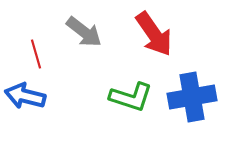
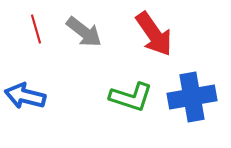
red line: moved 25 px up
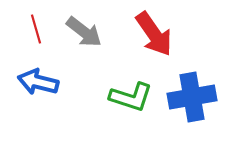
blue arrow: moved 13 px right, 14 px up
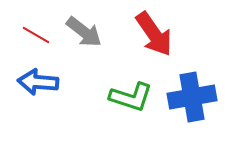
red line: moved 6 px down; rotated 44 degrees counterclockwise
blue arrow: rotated 9 degrees counterclockwise
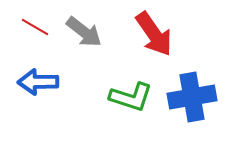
red line: moved 1 px left, 8 px up
blue arrow: rotated 6 degrees counterclockwise
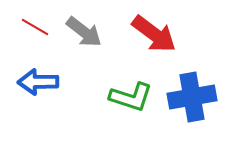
red arrow: rotated 18 degrees counterclockwise
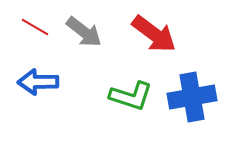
green L-shape: moved 1 px up
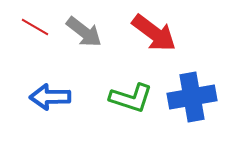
red arrow: moved 1 px up
blue arrow: moved 12 px right, 15 px down
green L-shape: moved 2 px down
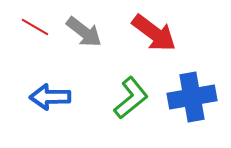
green L-shape: rotated 57 degrees counterclockwise
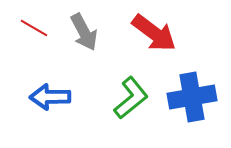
red line: moved 1 px left, 1 px down
gray arrow: rotated 24 degrees clockwise
